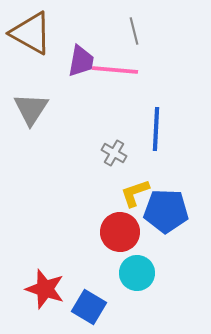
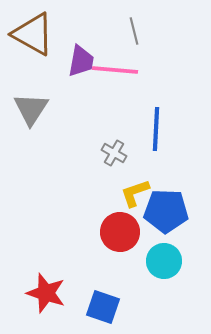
brown triangle: moved 2 px right, 1 px down
cyan circle: moved 27 px right, 12 px up
red star: moved 1 px right, 4 px down
blue square: moved 14 px right; rotated 12 degrees counterclockwise
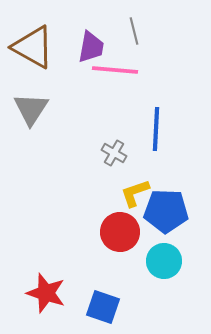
brown triangle: moved 13 px down
purple trapezoid: moved 10 px right, 14 px up
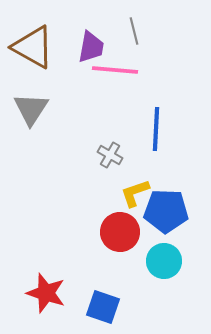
gray cross: moved 4 px left, 2 px down
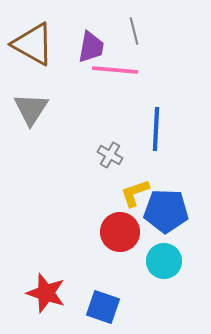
brown triangle: moved 3 px up
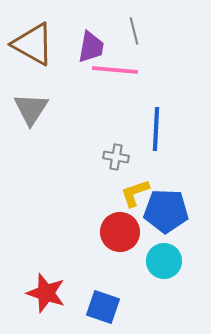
gray cross: moved 6 px right, 2 px down; rotated 20 degrees counterclockwise
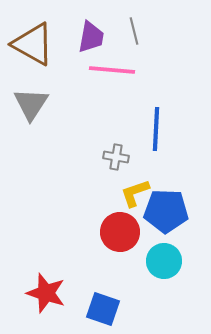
purple trapezoid: moved 10 px up
pink line: moved 3 px left
gray triangle: moved 5 px up
blue square: moved 2 px down
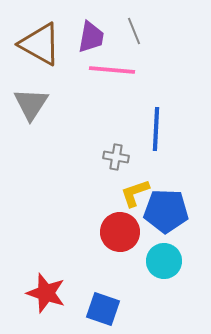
gray line: rotated 8 degrees counterclockwise
brown triangle: moved 7 px right
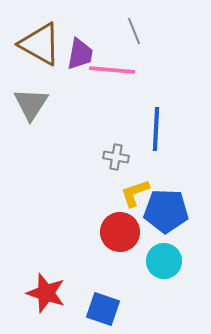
purple trapezoid: moved 11 px left, 17 px down
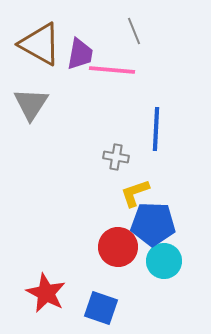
blue pentagon: moved 13 px left, 13 px down
red circle: moved 2 px left, 15 px down
red star: rotated 9 degrees clockwise
blue square: moved 2 px left, 1 px up
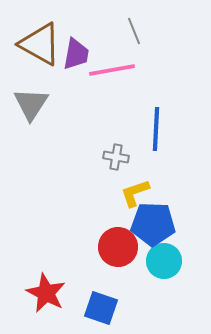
purple trapezoid: moved 4 px left
pink line: rotated 15 degrees counterclockwise
